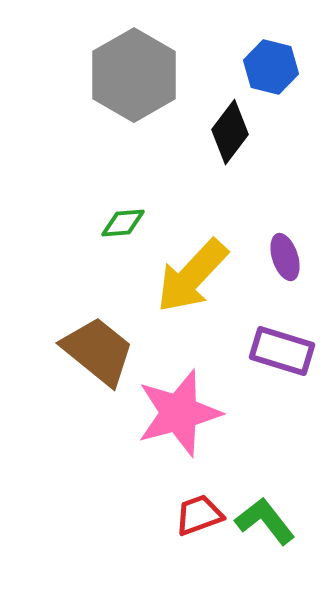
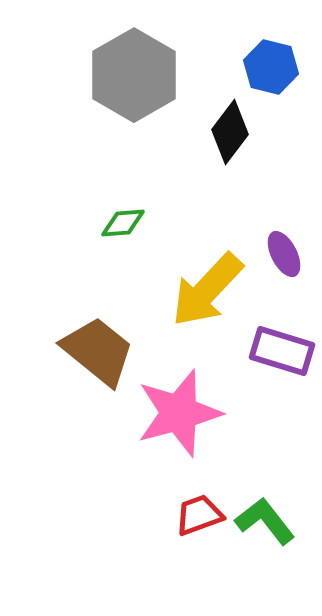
purple ellipse: moved 1 px left, 3 px up; rotated 9 degrees counterclockwise
yellow arrow: moved 15 px right, 14 px down
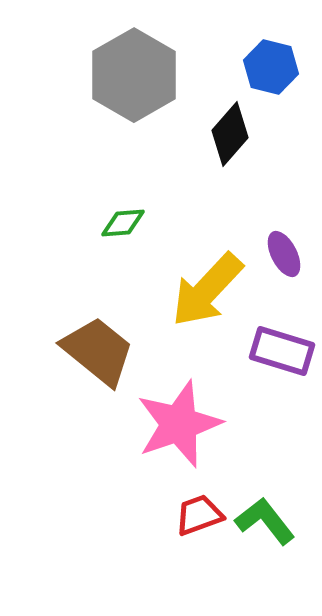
black diamond: moved 2 px down; rotated 4 degrees clockwise
pink star: moved 11 px down; rotated 4 degrees counterclockwise
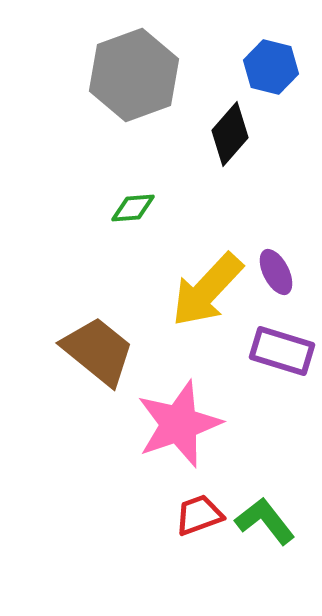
gray hexagon: rotated 10 degrees clockwise
green diamond: moved 10 px right, 15 px up
purple ellipse: moved 8 px left, 18 px down
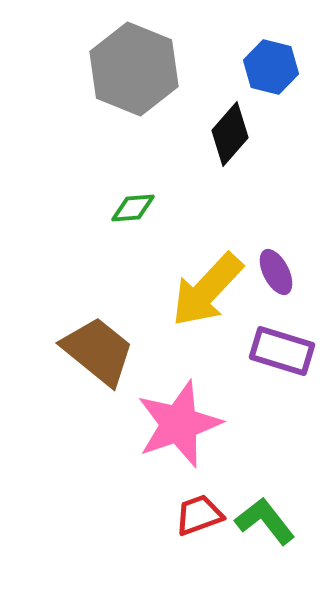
gray hexagon: moved 6 px up; rotated 18 degrees counterclockwise
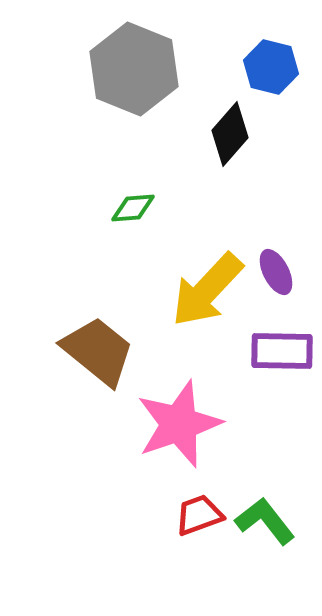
purple rectangle: rotated 16 degrees counterclockwise
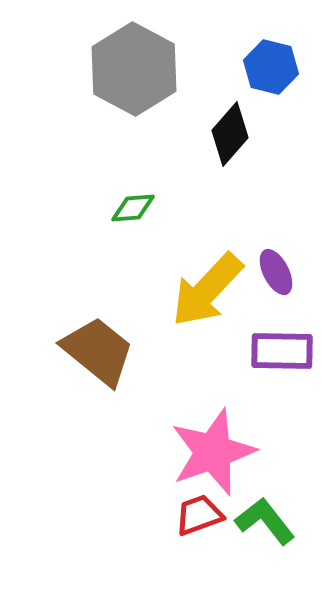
gray hexagon: rotated 6 degrees clockwise
pink star: moved 34 px right, 28 px down
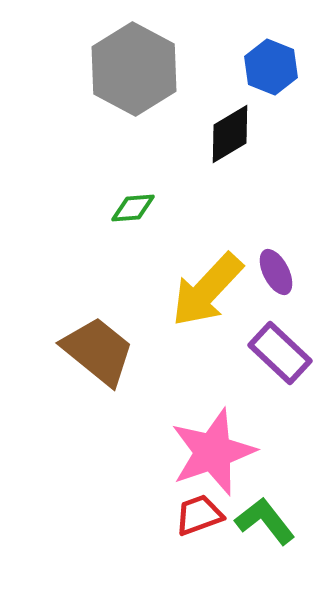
blue hexagon: rotated 8 degrees clockwise
black diamond: rotated 18 degrees clockwise
purple rectangle: moved 2 px left, 2 px down; rotated 42 degrees clockwise
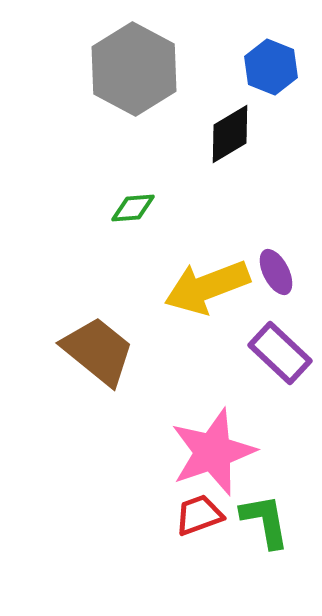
yellow arrow: moved 3 px up; rotated 26 degrees clockwise
green L-shape: rotated 28 degrees clockwise
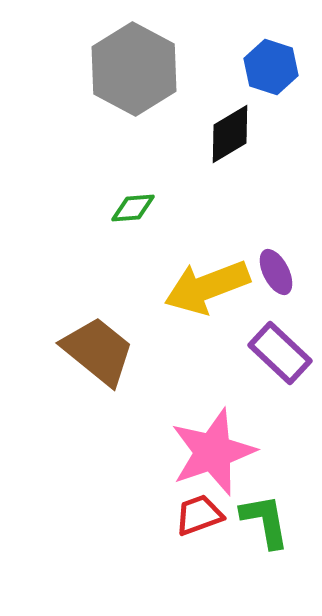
blue hexagon: rotated 4 degrees counterclockwise
